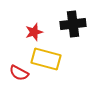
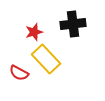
yellow rectangle: rotated 32 degrees clockwise
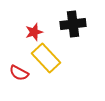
yellow rectangle: moved 1 px up
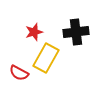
black cross: moved 3 px right, 8 px down
yellow rectangle: rotated 72 degrees clockwise
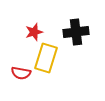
yellow rectangle: rotated 12 degrees counterclockwise
red semicircle: moved 2 px right; rotated 18 degrees counterclockwise
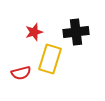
yellow rectangle: moved 4 px right, 1 px down
red semicircle: rotated 24 degrees counterclockwise
